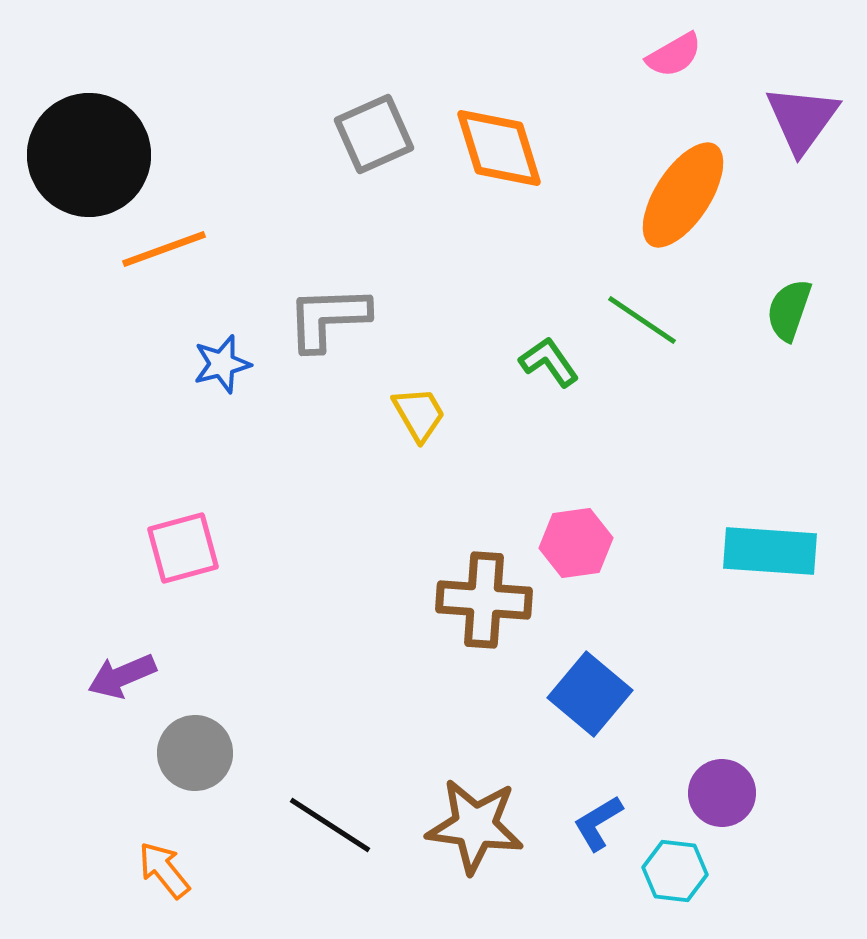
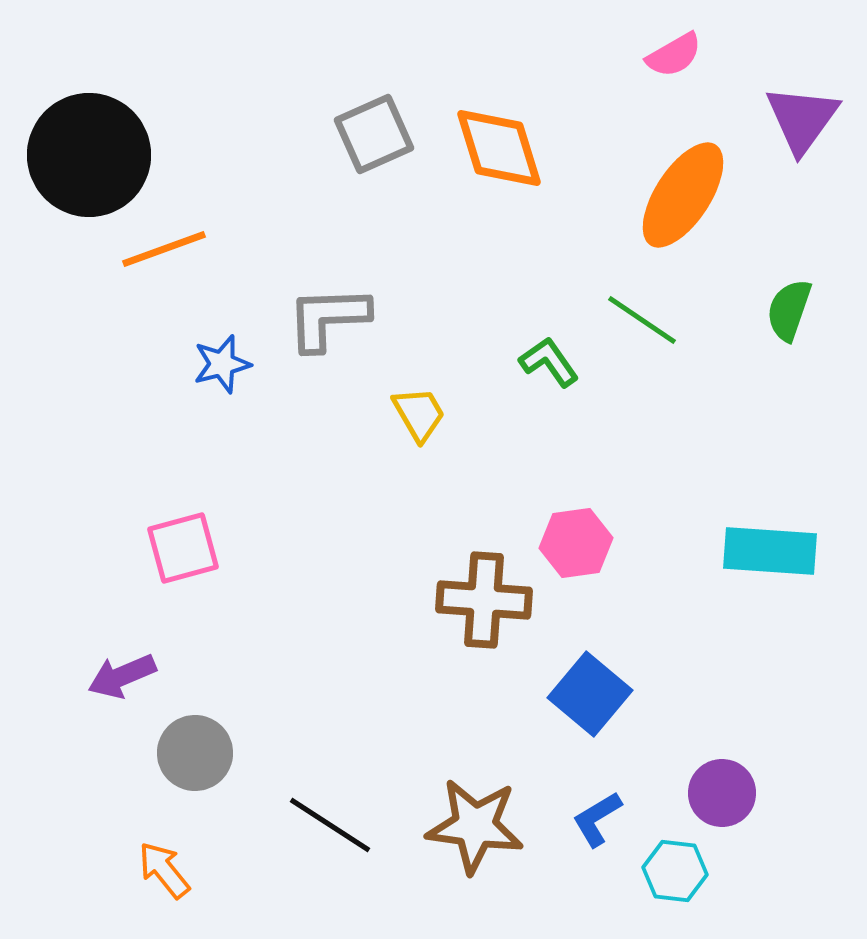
blue L-shape: moved 1 px left, 4 px up
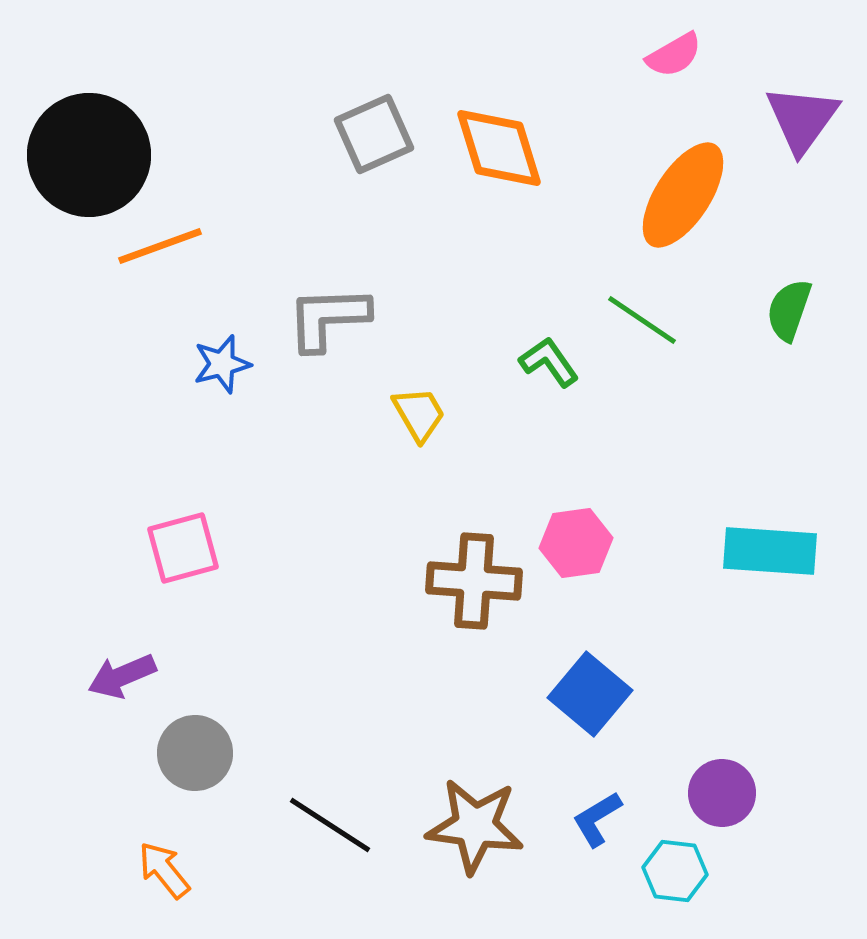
orange line: moved 4 px left, 3 px up
brown cross: moved 10 px left, 19 px up
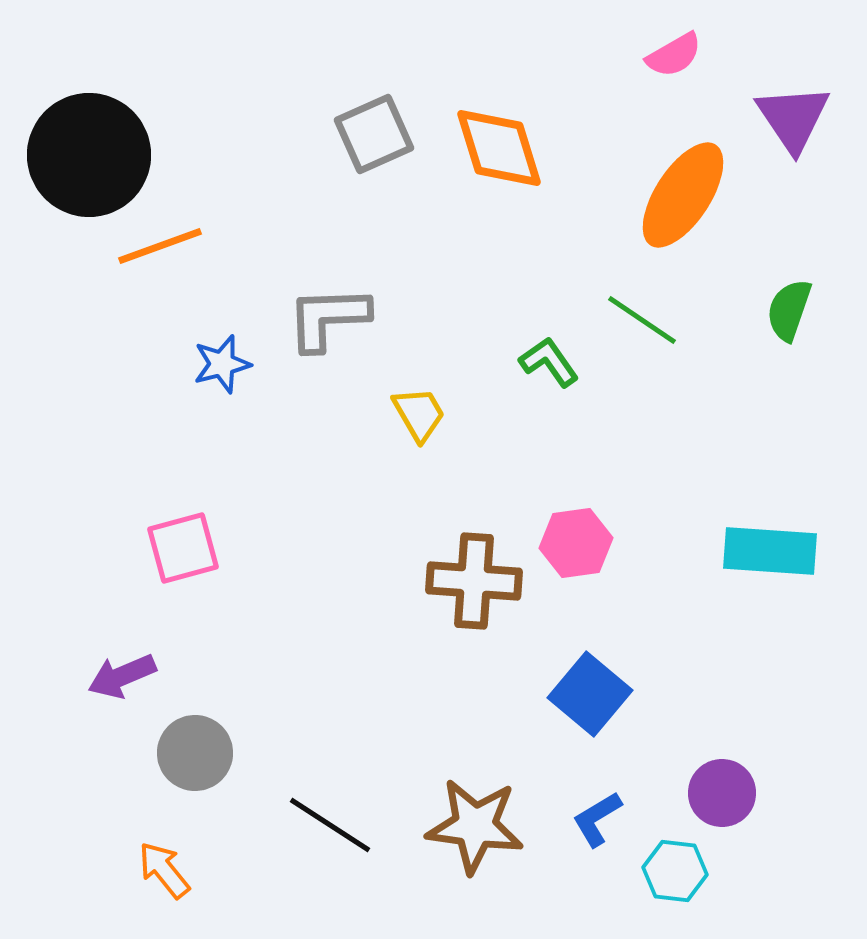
purple triangle: moved 9 px left, 1 px up; rotated 10 degrees counterclockwise
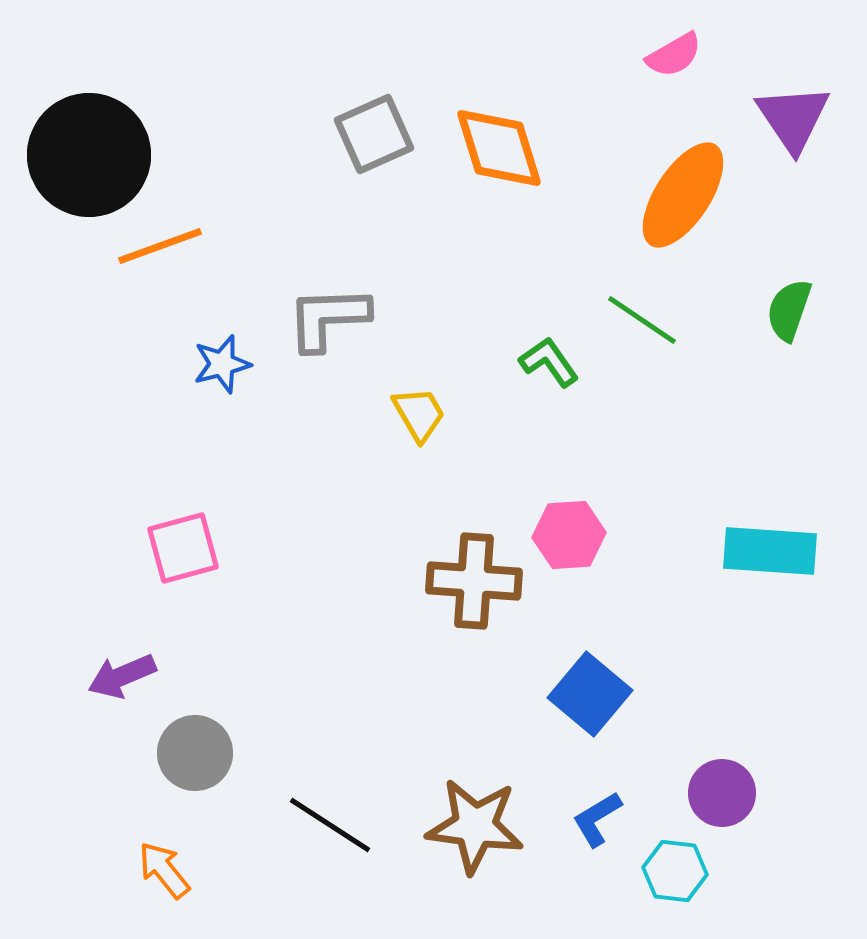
pink hexagon: moved 7 px left, 8 px up; rotated 4 degrees clockwise
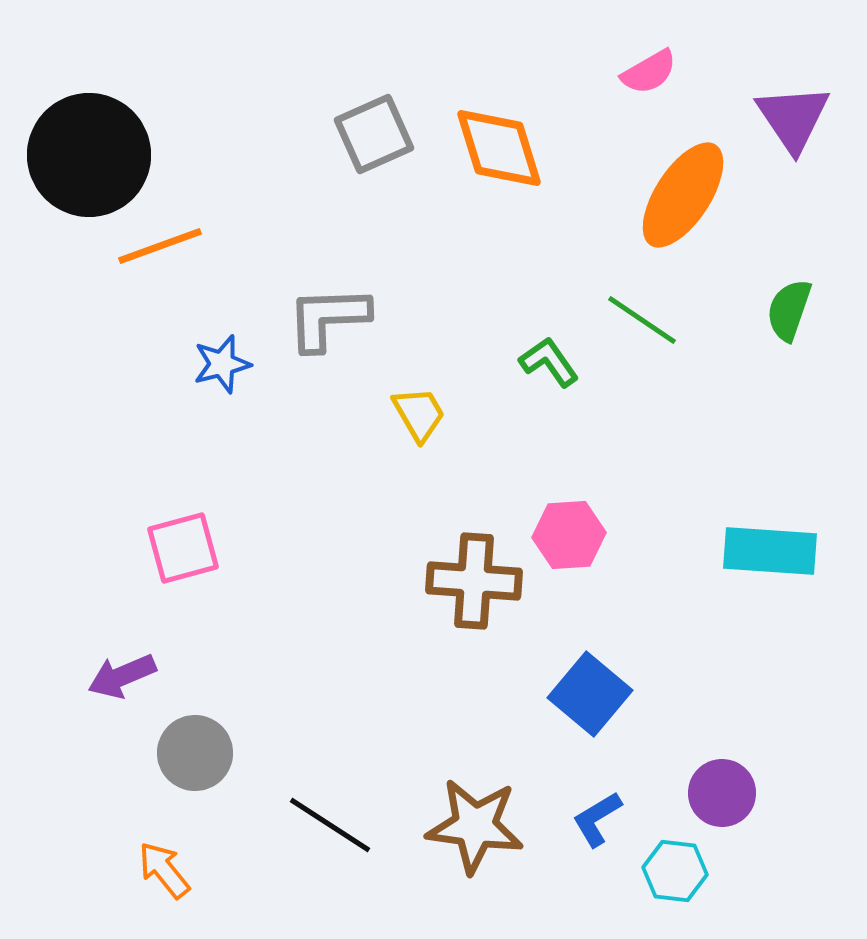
pink semicircle: moved 25 px left, 17 px down
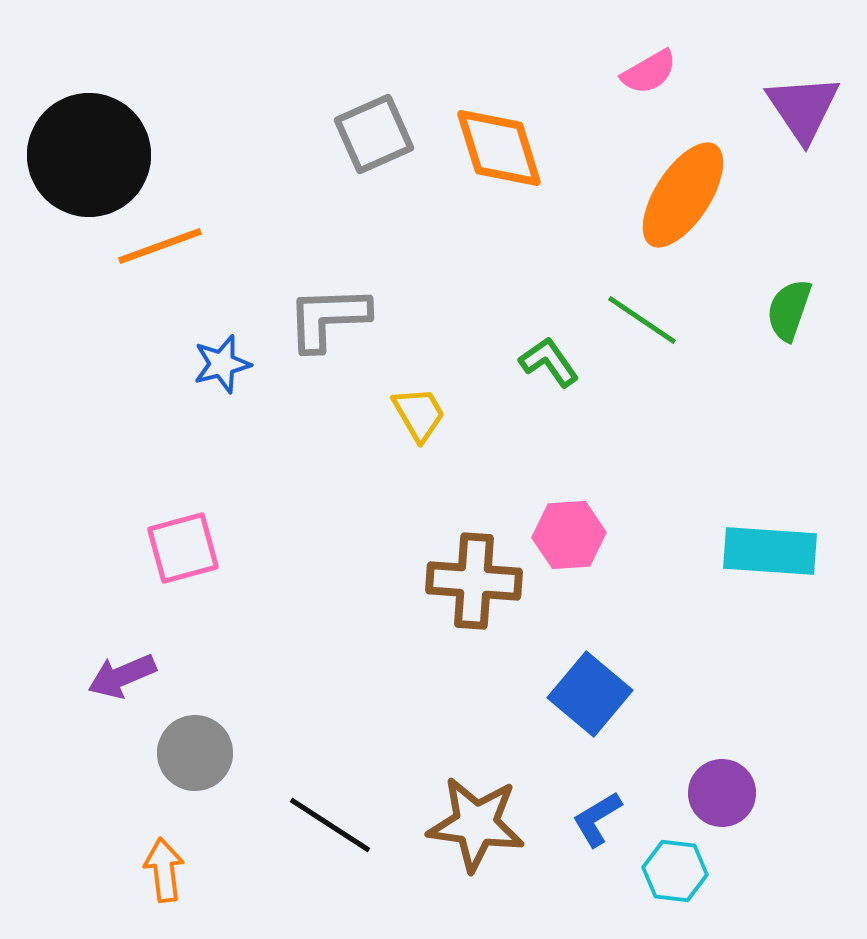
purple triangle: moved 10 px right, 10 px up
brown star: moved 1 px right, 2 px up
orange arrow: rotated 32 degrees clockwise
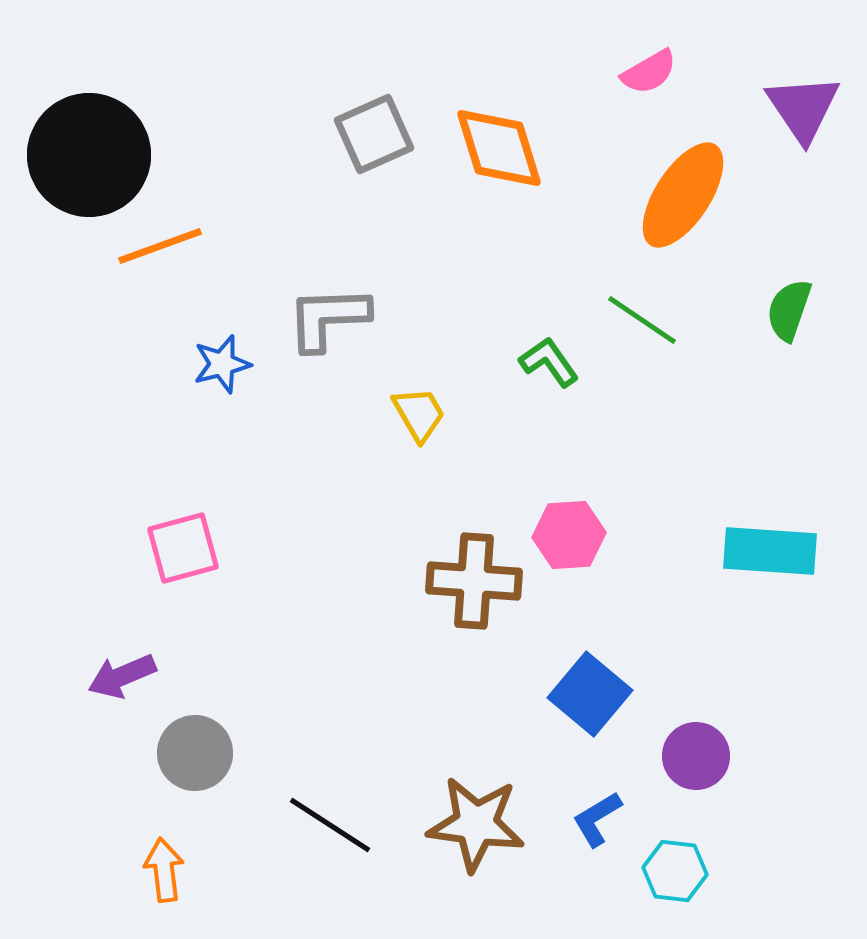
purple circle: moved 26 px left, 37 px up
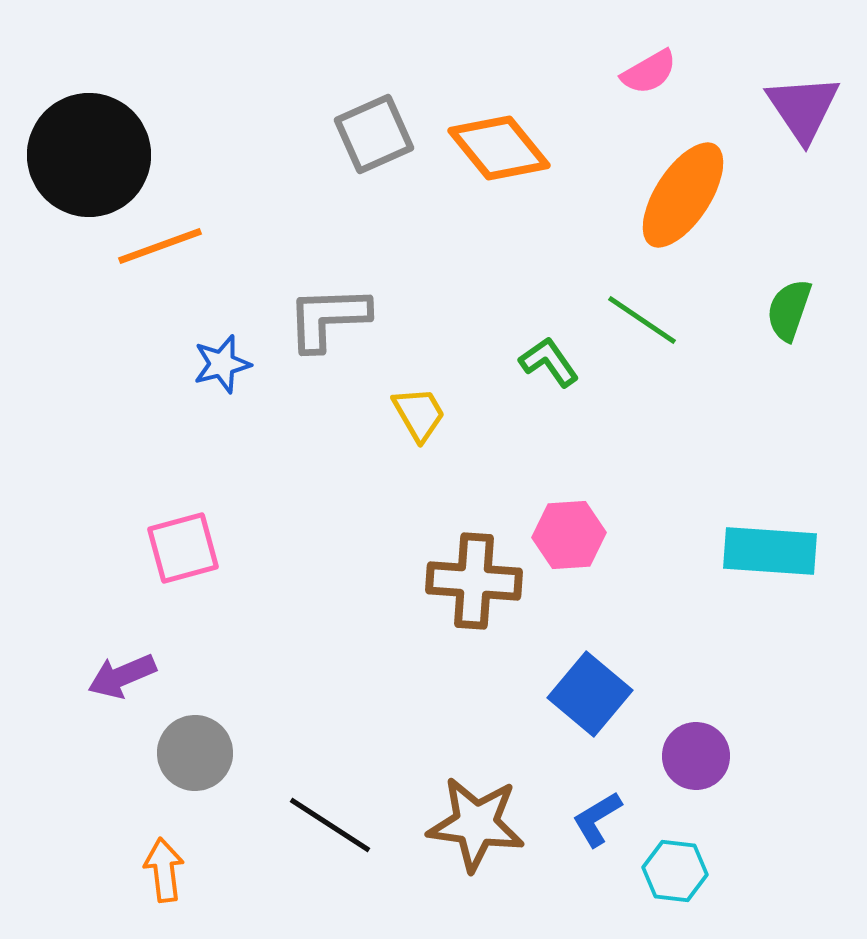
orange diamond: rotated 22 degrees counterclockwise
